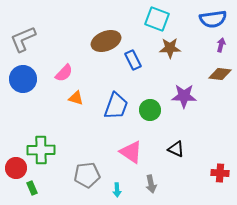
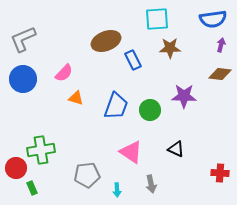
cyan square: rotated 25 degrees counterclockwise
green cross: rotated 8 degrees counterclockwise
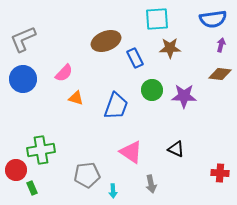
blue rectangle: moved 2 px right, 2 px up
green circle: moved 2 px right, 20 px up
red circle: moved 2 px down
cyan arrow: moved 4 px left, 1 px down
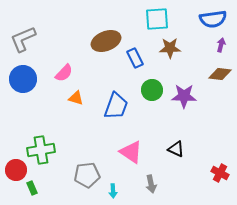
red cross: rotated 24 degrees clockwise
